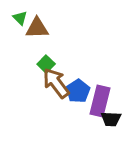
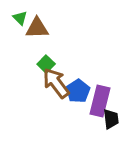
black trapezoid: rotated 100 degrees counterclockwise
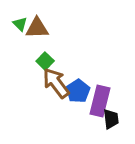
green triangle: moved 6 px down
green square: moved 1 px left, 3 px up
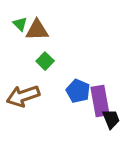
brown triangle: moved 2 px down
brown arrow: moved 33 px left, 13 px down; rotated 72 degrees counterclockwise
blue pentagon: rotated 15 degrees counterclockwise
purple rectangle: rotated 24 degrees counterclockwise
black trapezoid: rotated 15 degrees counterclockwise
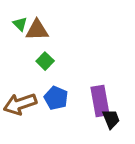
blue pentagon: moved 22 px left, 7 px down
brown arrow: moved 3 px left, 8 px down
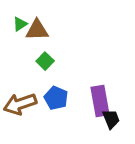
green triangle: rotated 42 degrees clockwise
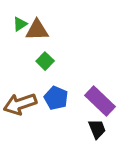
purple rectangle: rotated 36 degrees counterclockwise
black trapezoid: moved 14 px left, 10 px down
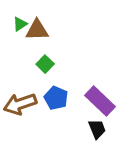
green square: moved 3 px down
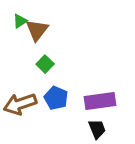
green triangle: moved 3 px up
brown triangle: rotated 50 degrees counterclockwise
purple rectangle: rotated 52 degrees counterclockwise
